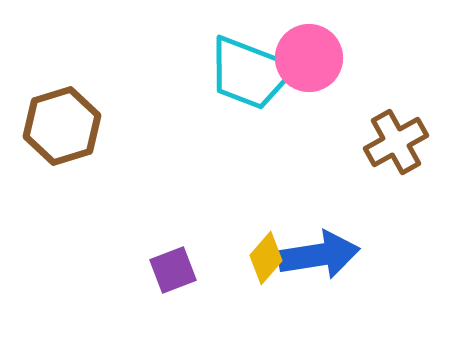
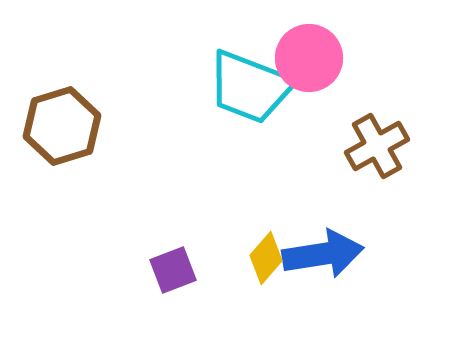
cyan trapezoid: moved 14 px down
brown cross: moved 19 px left, 4 px down
blue arrow: moved 4 px right, 1 px up
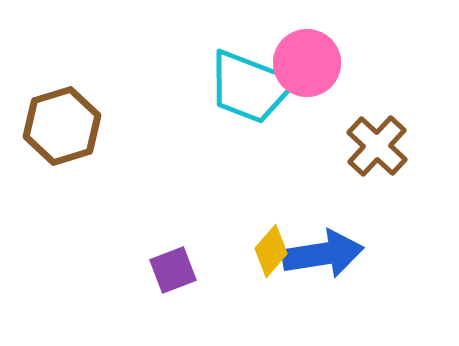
pink circle: moved 2 px left, 5 px down
brown cross: rotated 18 degrees counterclockwise
yellow diamond: moved 5 px right, 7 px up
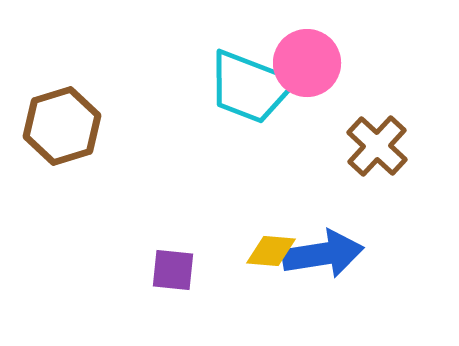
yellow diamond: rotated 54 degrees clockwise
purple square: rotated 27 degrees clockwise
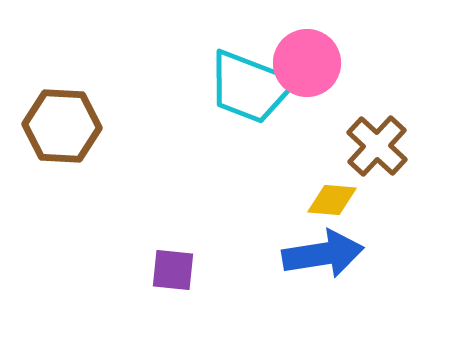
brown hexagon: rotated 20 degrees clockwise
yellow diamond: moved 61 px right, 51 px up
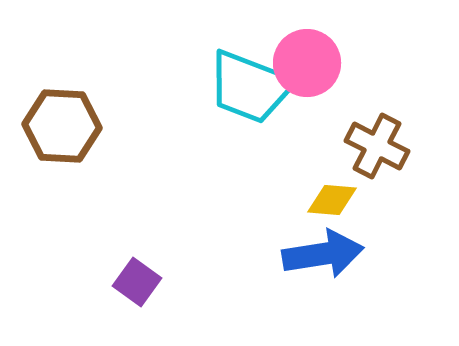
brown cross: rotated 16 degrees counterclockwise
purple square: moved 36 px left, 12 px down; rotated 30 degrees clockwise
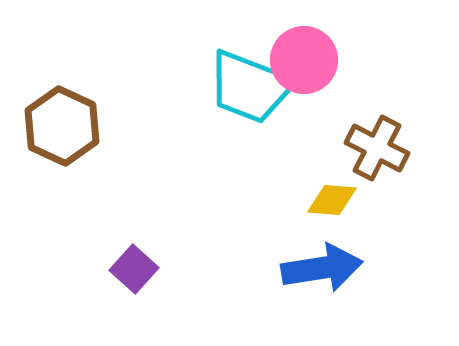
pink circle: moved 3 px left, 3 px up
brown hexagon: rotated 22 degrees clockwise
brown cross: moved 2 px down
blue arrow: moved 1 px left, 14 px down
purple square: moved 3 px left, 13 px up; rotated 6 degrees clockwise
